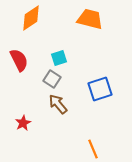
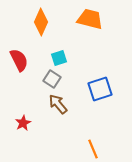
orange diamond: moved 10 px right, 4 px down; rotated 32 degrees counterclockwise
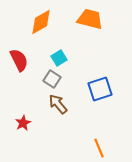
orange diamond: rotated 36 degrees clockwise
cyan square: rotated 14 degrees counterclockwise
orange line: moved 6 px right, 1 px up
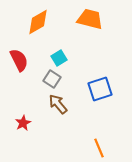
orange diamond: moved 3 px left
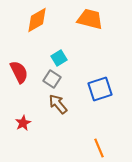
orange diamond: moved 1 px left, 2 px up
red semicircle: moved 12 px down
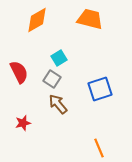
red star: rotated 14 degrees clockwise
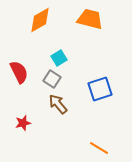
orange diamond: moved 3 px right
orange line: rotated 36 degrees counterclockwise
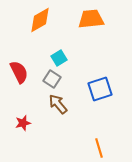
orange trapezoid: moved 1 px right; rotated 20 degrees counterclockwise
orange line: rotated 42 degrees clockwise
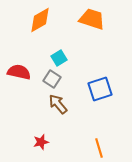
orange trapezoid: moved 1 px right; rotated 24 degrees clockwise
red semicircle: rotated 50 degrees counterclockwise
red star: moved 18 px right, 19 px down
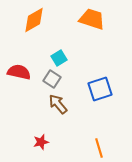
orange diamond: moved 6 px left
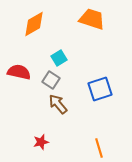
orange diamond: moved 4 px down
gray square: moved 1 px left, 1 px down
